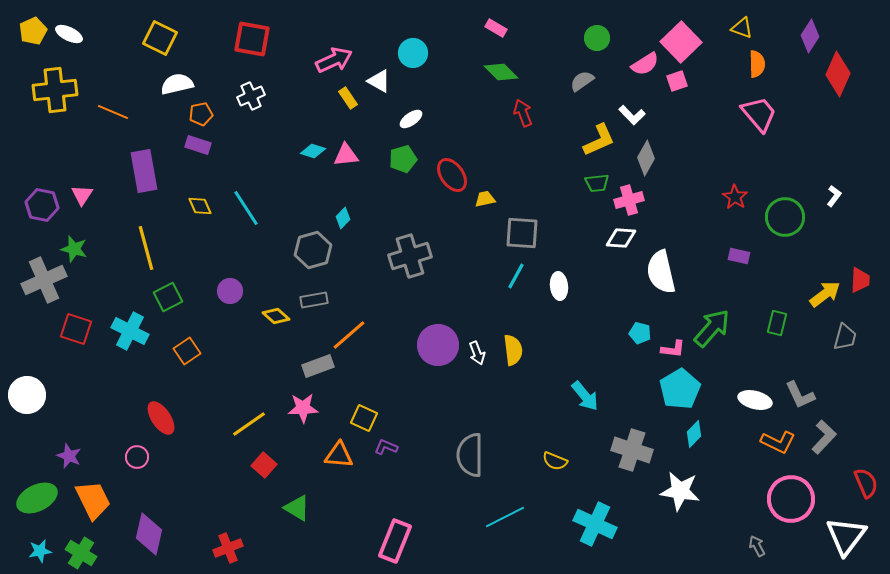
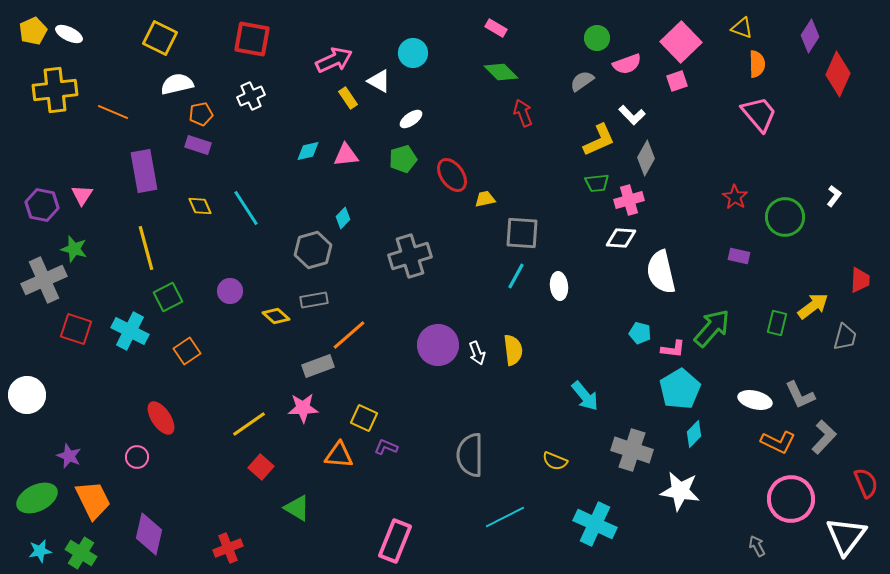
pink semicircle at (645, 64): moved 18 px left; rotated 12 degrees clockwise
cyan diamond at (313, 151): moved 5 px left; rotated 30 degrees counterclockwise
yellow arrow at (825, 294): moved 12 px left, 12 px down
red square at (264, 465): moved 3 px left, 2 px down
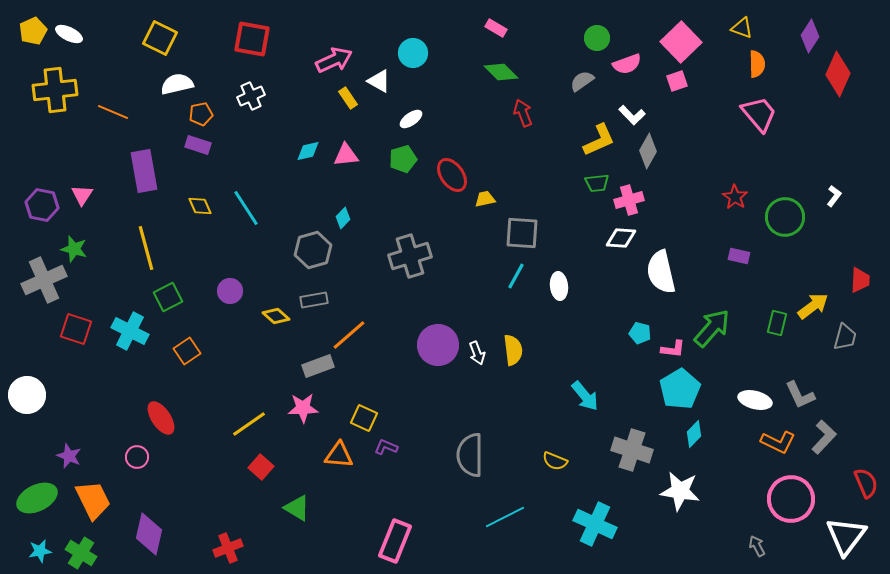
gray diamond at (646, 158): moved 2 px right, 7 px up
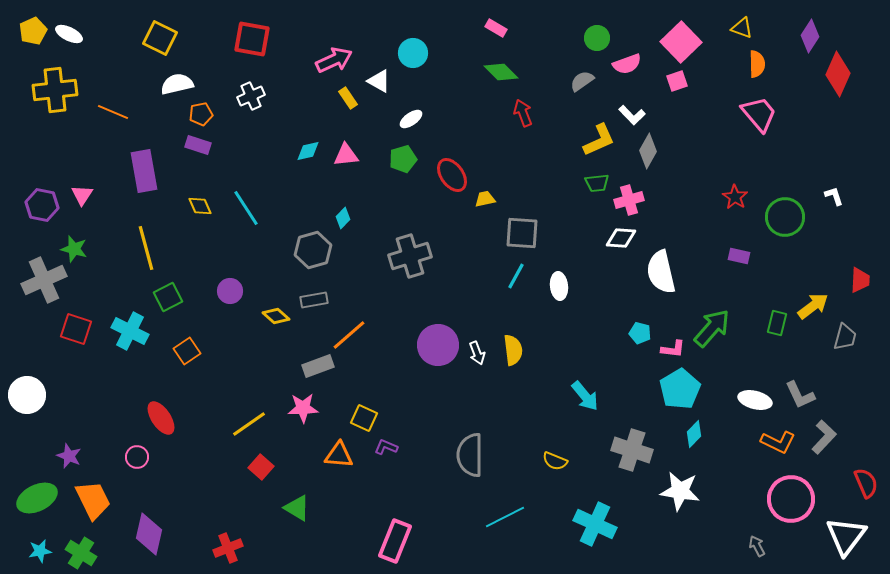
white L-shape at (834, 196): rotated 55 degrees counterclockwise
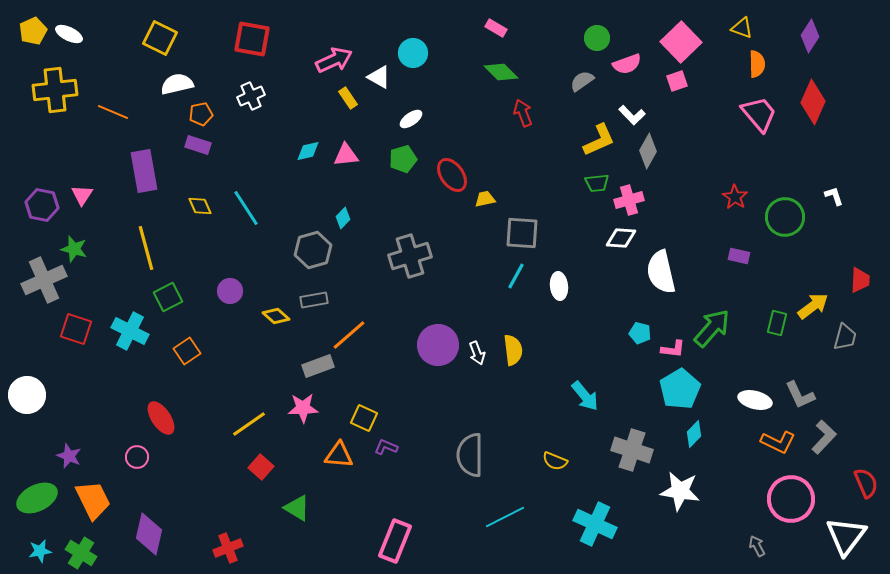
red diamond at (838, 74): moved 25 px left, 28 px down
white triangle at (379, 81): moved 4 px up
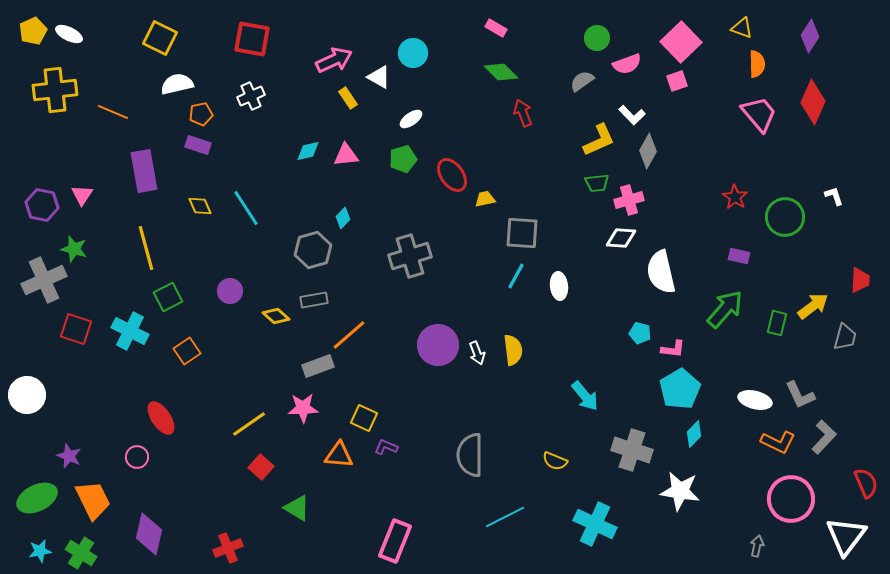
green arrow at (712, 328): moved 13 px right, 19 px up
gray arrow at (757, 546): rotated 40 degrees clockwise
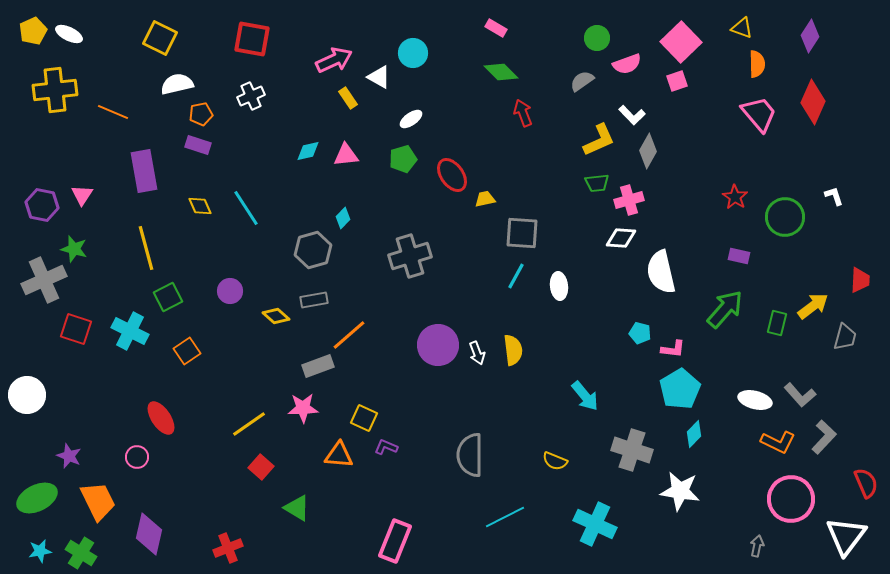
gray L-shape at (800, 395): rotated 16 degrees counterclockwise
orange trapezoid at (93, 500): moved 5 px right, 1 px down
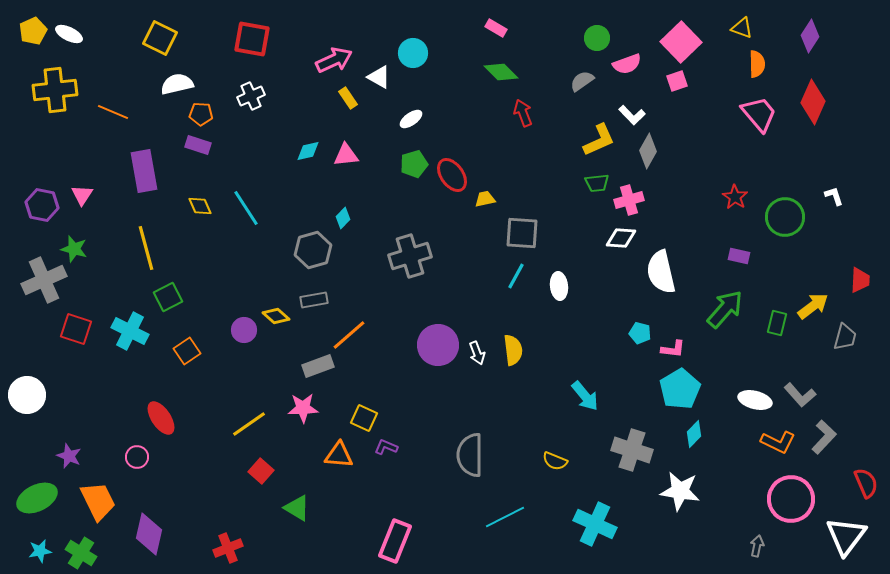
orange pentagon at (201, 114): rotated 15 degrees clockwise
green pentagon at (403, 159): moved 11 px right, 5 px down
purple circle at (230, 291): moved 14 px right, 39 px down
red square at (261, 467): moved 4 px down
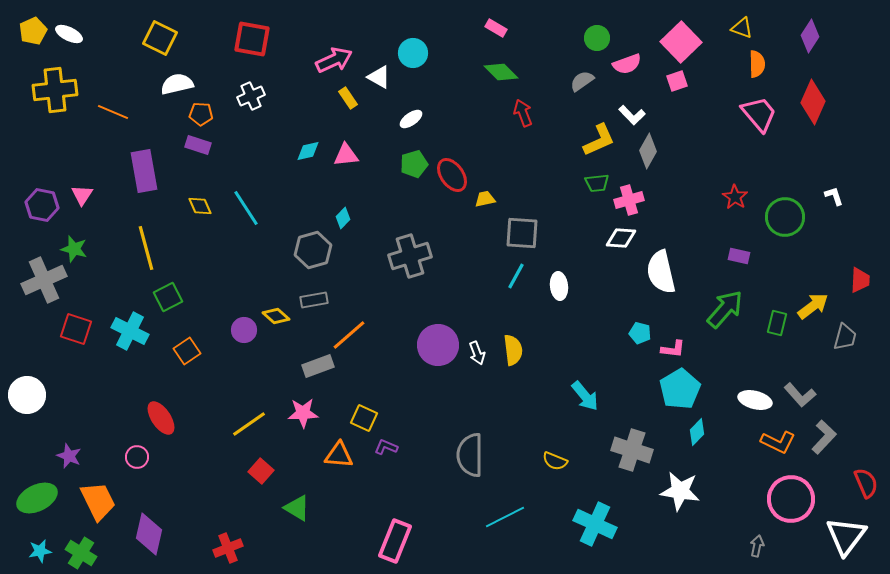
pink star at (303, 408): moved 5 px down
cyan diamond at (694, 434): moved 3 px right, 2 px up
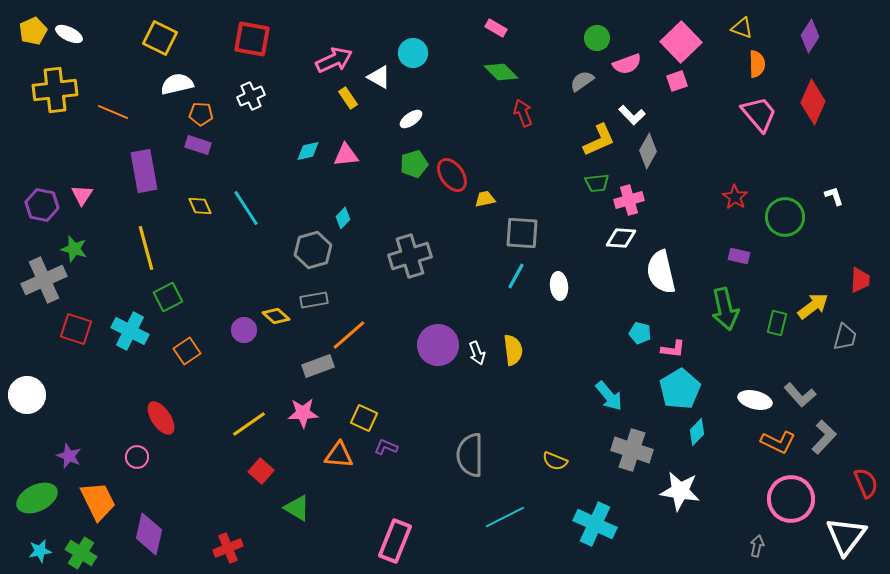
green arrow at (725, 309): rotated 126 degrees clockwise
cyan arrow at (585, 396): moved 24 px right
